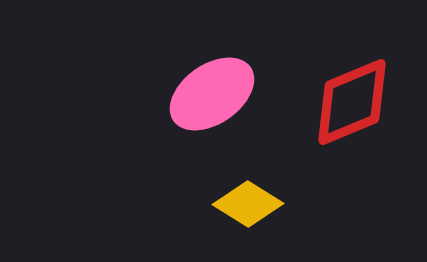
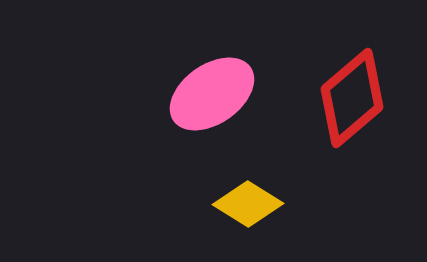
red diamond: moved 4 px up; rotated 18 degrees counterclockwise
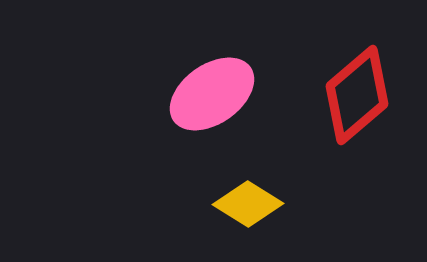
red diamond: moved 5 px right, 3 px up
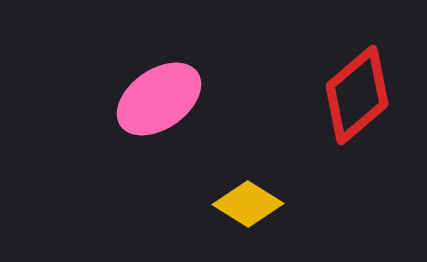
pink ellipse: moved 53 px left, 5 px down
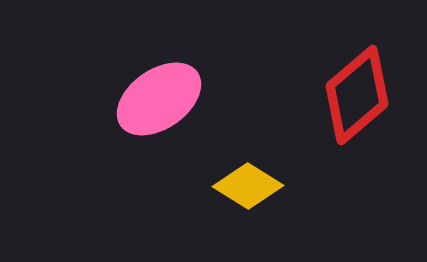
yellow diamond: moved 18 px up
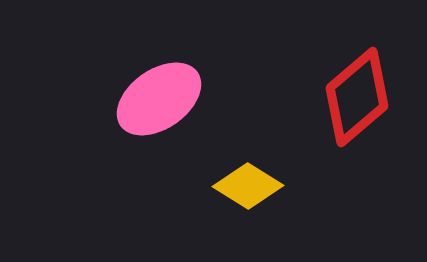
red diamond: moved 2 px down
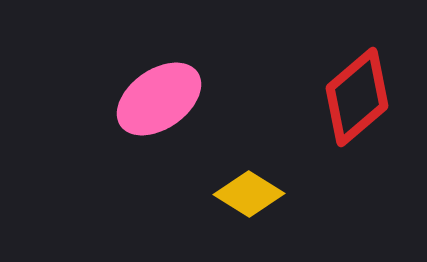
yellow diamond: moved 1 px right, 8 px down
